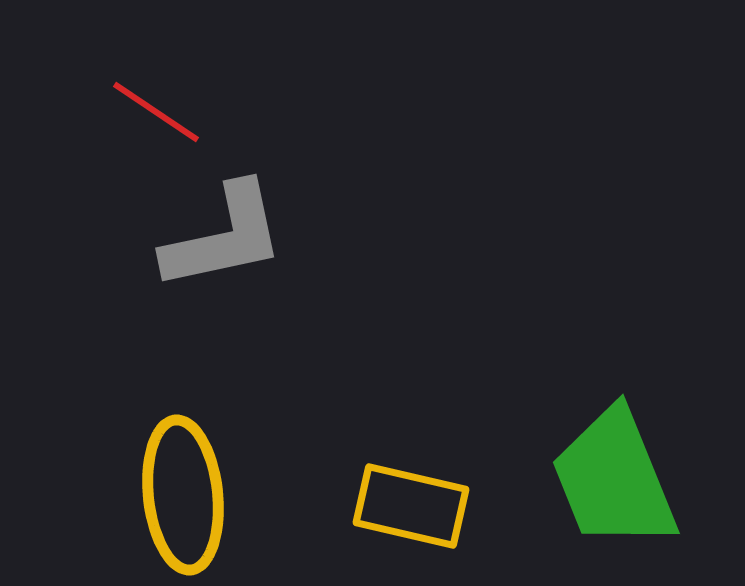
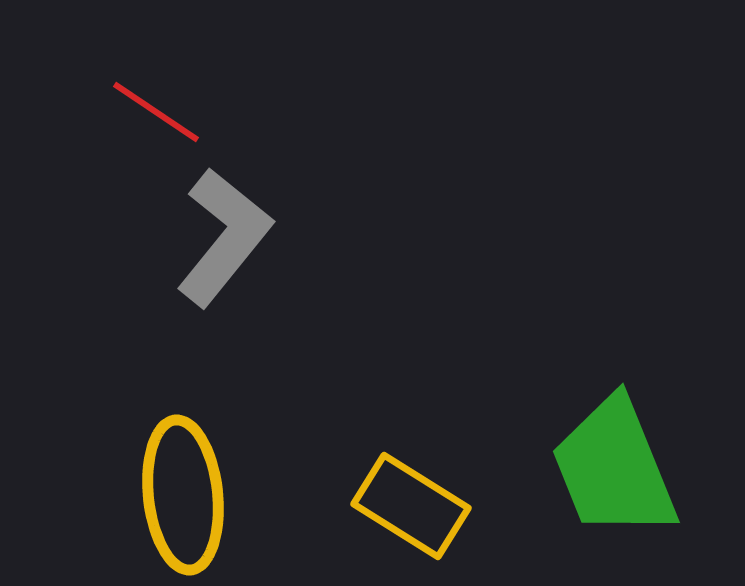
gray L-shape: rotated 39 degrees counterclockwise
green trapezoid: moved 11 px up
yellow rectangle: rotated 19 degrees clockwise
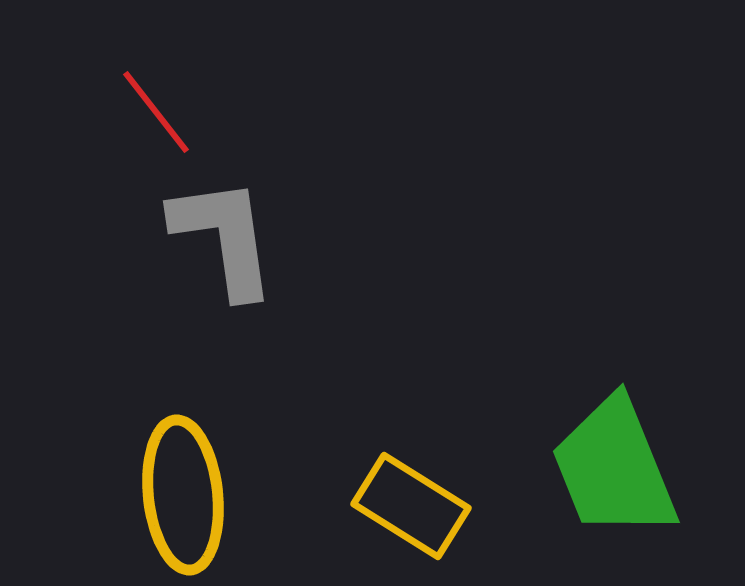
red line: rotated 18 degrees clockwise
gray L-shape: rotated 47 degrees counterclockwise
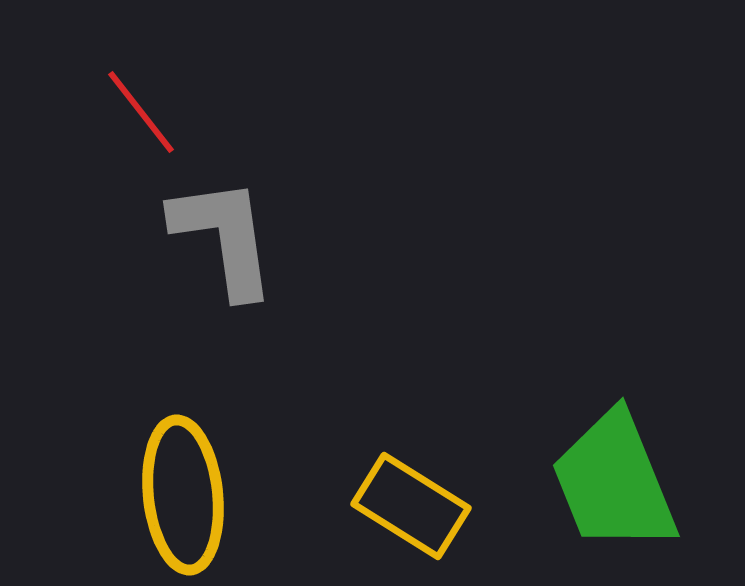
red line: moved 15 px left
green trapezoid: moved 14 px down
